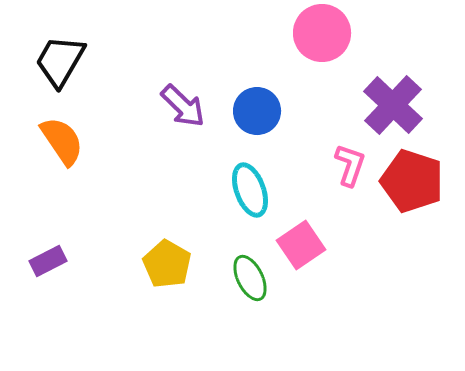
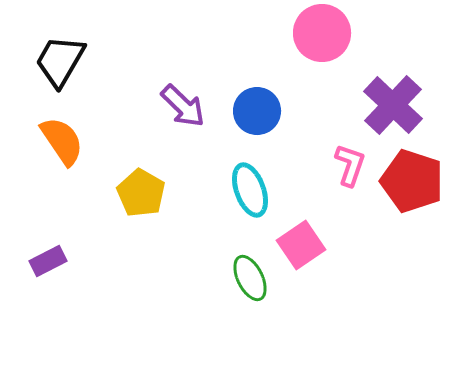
yellow pentagon: moved 26 px left, 71 px up
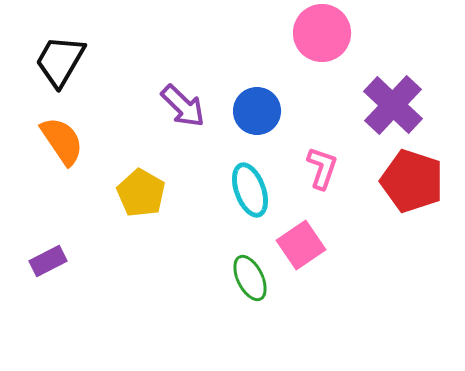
pink L-shape: moved 28 px left, 3 px down
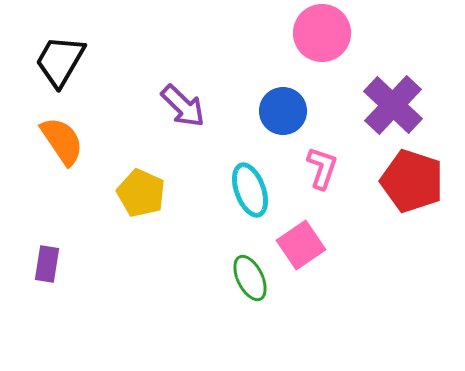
blue circle: moved 26 px right
yellow pentagon: rotated 6 degrees counterclockwise
purple rectangle: moved 1 px left, 3 px down; rotated 54 degrees counterclockwise
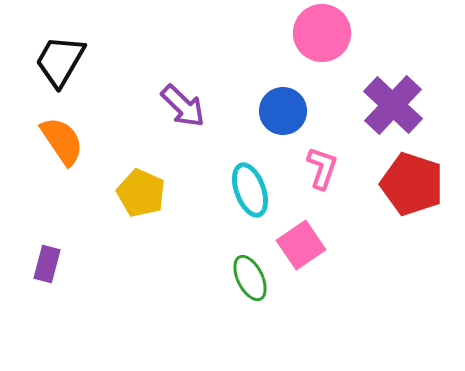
red pentagon: moved 3 px down
purple rectangle: rotated 6 degrees clockwise
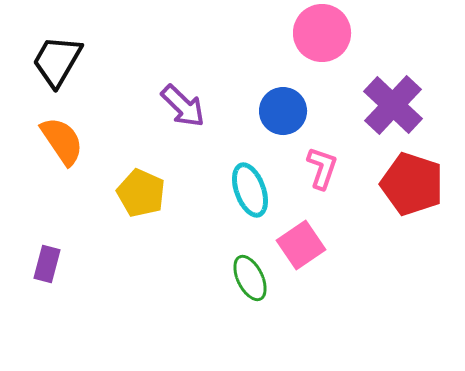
black trapezoid: moved 3 px left
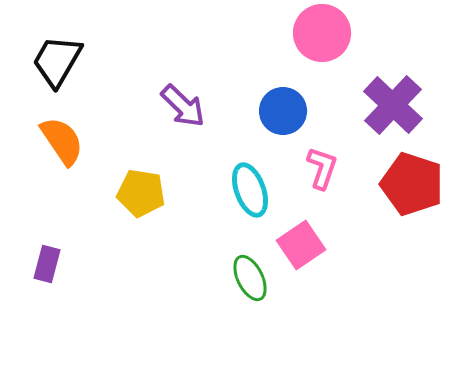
yellow pentagon: rotated 15 degrees counterclockwise
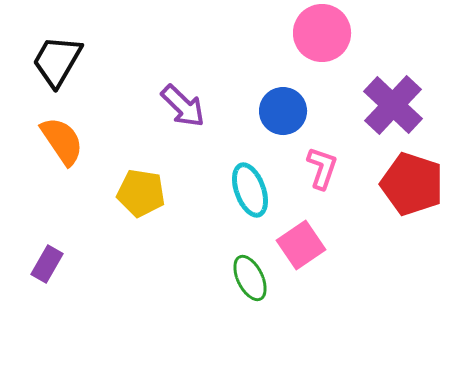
purple rectangle: rotated 15 degrees clockwise
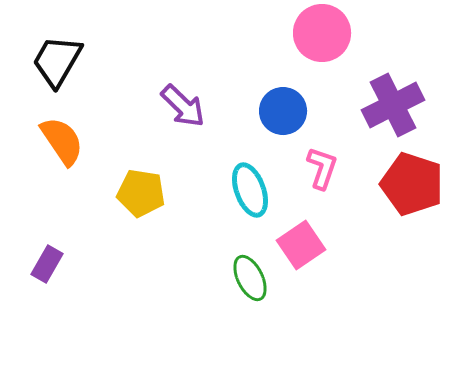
purple cross: rotated 20 degrees clockwise
